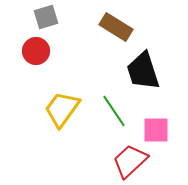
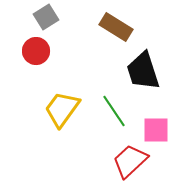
gray square: rotated 15 degrees counterclockwise
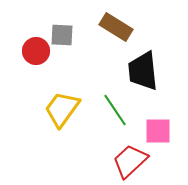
gray square: moved 16 px right, 18 px down; rotated 35 degrees clockwise
black trapezoid: rotated 12 degrees clockwise
green line: moved 1 px right, 1 px up
pink square: moved 2 px right, 1 px down
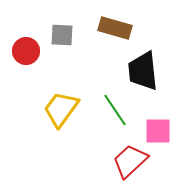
brown rectangle: moved 1 px left, 1 px down; rotated 16 degrees counterclockwise
red circle: moved 10 px left
yellow trapezoid: moved 1 px left
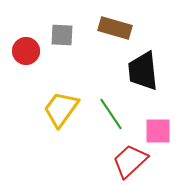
green line: moved 4 px left, 4 px down
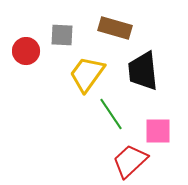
yellow trapezoid: moved 26 px right, 35 px up
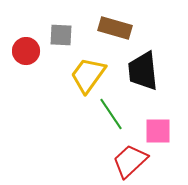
gray square: moved 1 px left
yellow trapezoid: moved 1 px right, 1 px down
